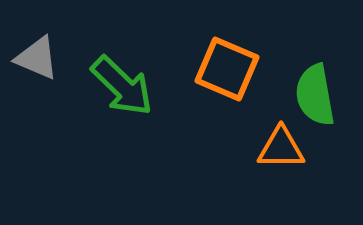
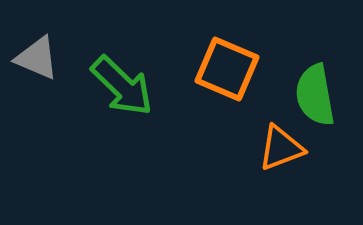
orange triangle: rotated 21 degrees counterclockwise
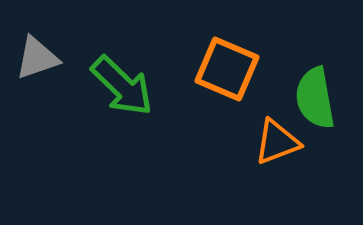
gray triangle: rotated 42 degrees counterclockwise
green semicircle: moved 3 px down
orange triangle: moved 4 px left, 6 px up
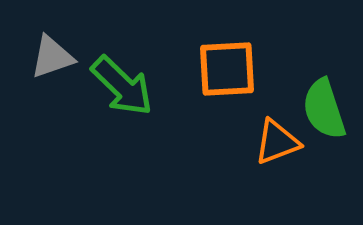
gray triangle: moved 15 px right, 1 px up
orange square: rotated 26 degrees counterclockwise
green semicircle: moved 9 px right, 11 px down; rotated 8 degrees counterclockwise
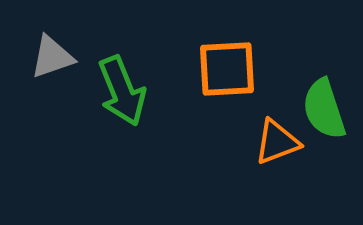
green arrow: moved 5 px down; rotated 24 degrees clockwise
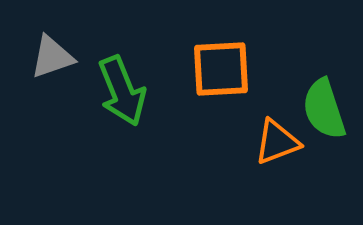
orange square: moved 6 px left
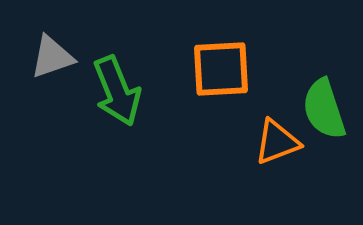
green arrow: moved 5 px left
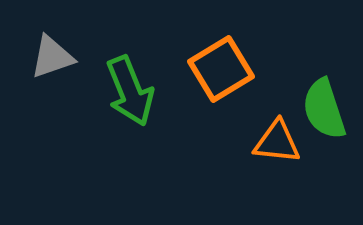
orange square: rotated 28 degrees counterclockwise
green arrow: moved 13 px right
orange triangle: rotated 27 degrees clockwise
